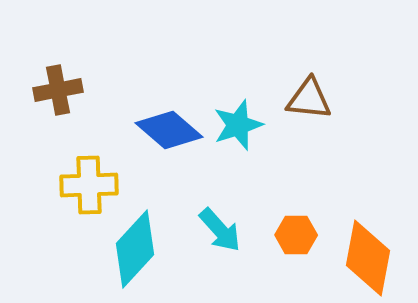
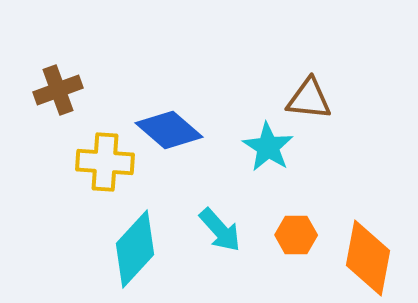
brown cross: rotated 9 degrees counterclockwise
cyan star: moved 30 px right, 22 px down; rotated 21 degrees counterclockwise
yellow cross: moved 16 px right, 23 px up; rotated 6 degrees clockwise
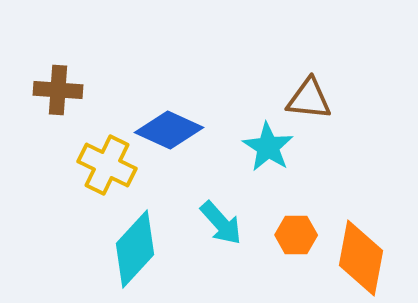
brown cross: rotated 24 degrees clockwise
blue diamond: rotated 16 degrees counterclockwise
yellow cross: moved 2 px right, 3 px down; rotated 22 degrees clockwise
cyan arrow: moved 1 px right, 7 px up
orange diamond: moved 7 px left
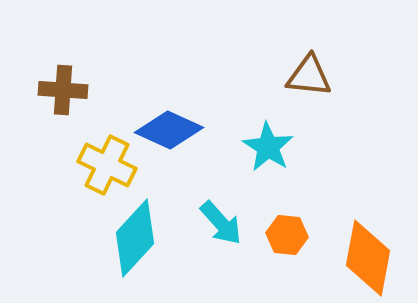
brown cross: moved 5 px right
brown triangle: moved 23 px up
orange hexagon: moved 9 px left; rotated 6 degrees clockwise
cyan diamond: moved 11 px up
orange diamond: moved 7 px right
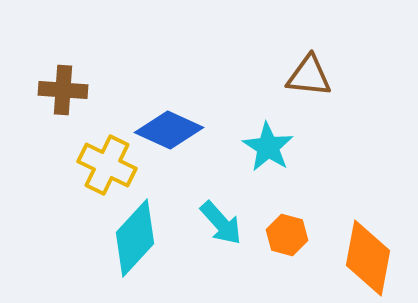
orange hexagon: rotated 9 degrees clockwise
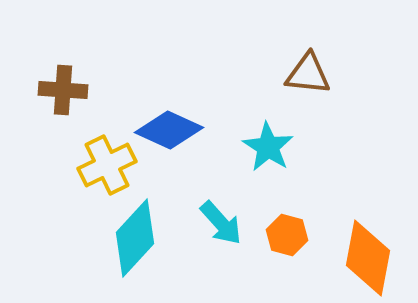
brown triangle: moved 1 px left, 2 px up
yellow cross: rotated 38 degrees clockwise
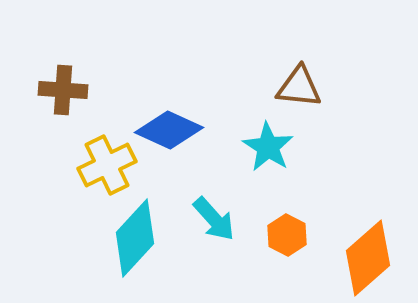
brown triangle: moved 9 px left, 13 px down
cyan arrow: moved 7 px left, 4 px up
orange hexagon: rotated 12 degrees clockwise
orange diamond: rotated 38 degrees clockwise
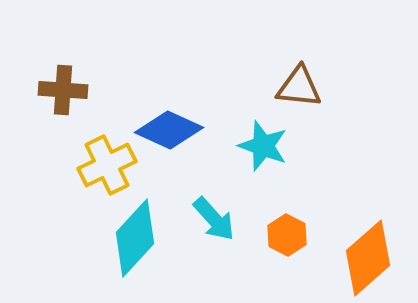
cyan star: moved 5 px left, 1 px up; rotated 12 degrees counterclockwise
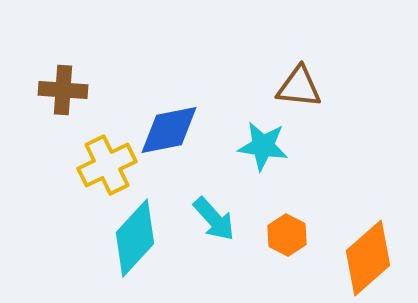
blue diamond: rotated 36 degrees counterclockwise
cyan star: rotated 12 degrees counterclockwise
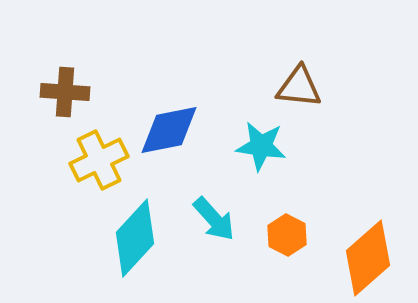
brown cross: moved 2 px right, 2 px down
cyan star: moved 2 px left
yellow cross: moved 8 px left, 5 px up
